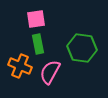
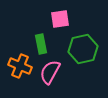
pink square: moved 24 px right
green rectangle: moved 3 px right
green hexagon: moved 1 px right, 1 px down; rotated 20 degrees counterclockwise
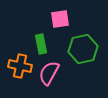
orange cross: rotated 10 degrees counterclockwise
pink semicircle: moved 1 px left, 1 px down
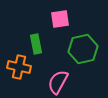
green rectangle: moved 5 px left
orange cross: moved 1 px left, 1 px down
pink semicircle: moved 9 px right, 9 px down
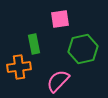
green rectangle: moved 2 px left
orange cross: rotated 20 degrees counterclockwise
pink semicircle: moved 1 px up; rotated 15 degrees clockwise
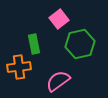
pink square: moved 1 px left; rotated 30 degrees counterclockwise
green hexagon: moved 3 px left, 5 px up
pink semicircle: rotated 10 degrees clockwise
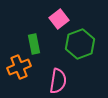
green hexagon: rotated 8 degrees counterclockwise
orange cross: rotated 15 degrees counterclockwise
pink semicircle: rotated 135 degrees clockwise
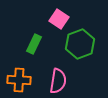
pink square: rotated 18 degrees counterclockwise
green rectangle: rotated 36 degrees clockwise
orange cross: moved 13 px down; rotated 25 degrees clockwise
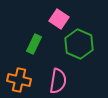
green hexagon: moved 1 px left; rotated 16 degrees counterclockwise
orange cross: rotated 10 degrees clockwise
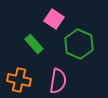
pink square: moved 5 px left
green rectangle: rotated 66 degrees counterclockwise
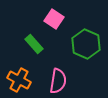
green hexagon: moved 7 px right
orange cross: rotated 15 degrees clockwise
